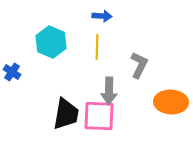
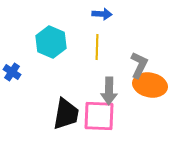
blue arrow: moved 2 px up
orange ellipse: moved 21 px left, 17 px up; rotated 8 degrees clockwise
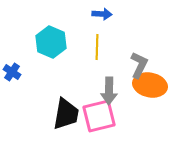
pink square: rotated 16 degrees counterclockwise
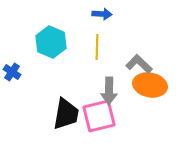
gray L-shape: moved 1 px up; rotated 72 degrees counterclockwise
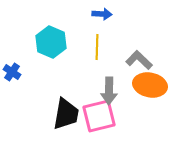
gray L-shape: moved 4 px up
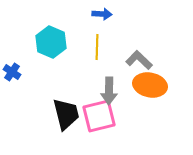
black trapezoid: rotated 24 degrees counterclockwise
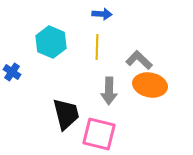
pink square: moved 18 px down; rotated 28 degrees clockwise
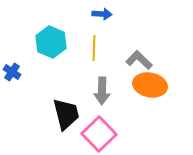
yellow line: moved 3 px left, 1 px down
gray arrow: moved 7 px left
pink square: rotated 32 degrees clockwise
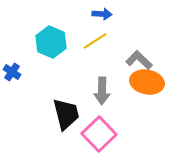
yellow line: moved 1 px right, 7 px up; rotated 55 degrees clockwise
orange ellipse: moved 3 px left, 3 px up
